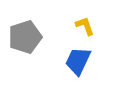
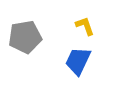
gray pentagon: rotated 8 degrees clockwise
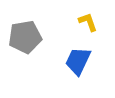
yellow L-shape: moved 3 px right, 4 px up
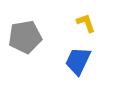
yellow L-shape: moved 2 px left, 1 px down
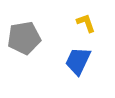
gray pentagon: moved 1 px left, 1 px down
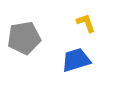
blue trapezoid: moved 2 px left, 1 px up; rotated 48 degrees clockwise
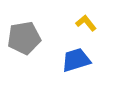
yellow L-shape: rotated 20 degrees counterclockwise
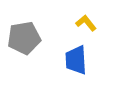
blue trapezoid: rotated 76 degrees counterclockwise
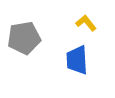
blue trapezoid: moved 1 px right
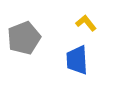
gray pentagon: rotated 12 degrees counterclockwise
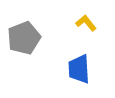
blue trapezoid: moved 2 px right, 9 px down
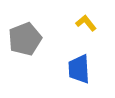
gray pentagon: moved 1 px right, 1 px down
